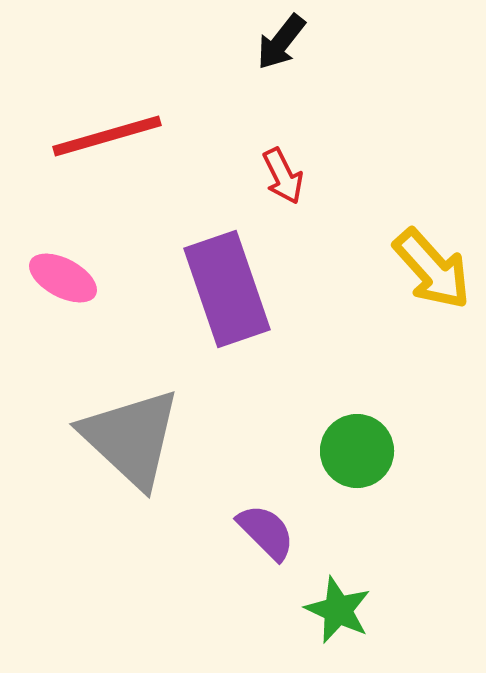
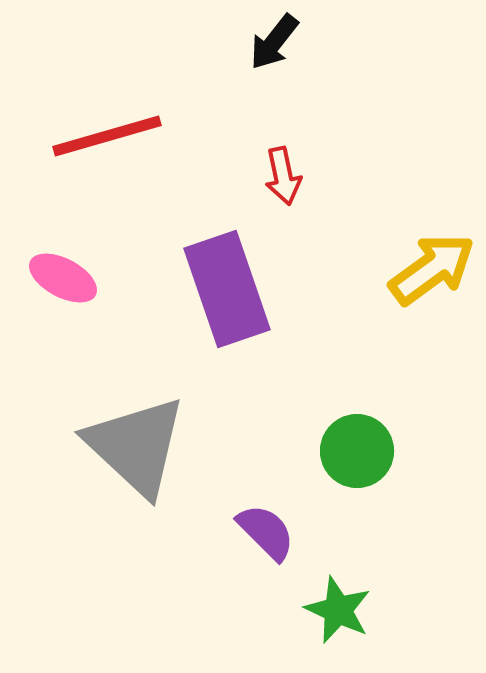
black arrow: moved 7 px left
red arrow: rotated 14 degrees clockwise
yellow arrow: rotated 84 degrees counterclockwise
gray triangle: moved 5 px right, 8 px down
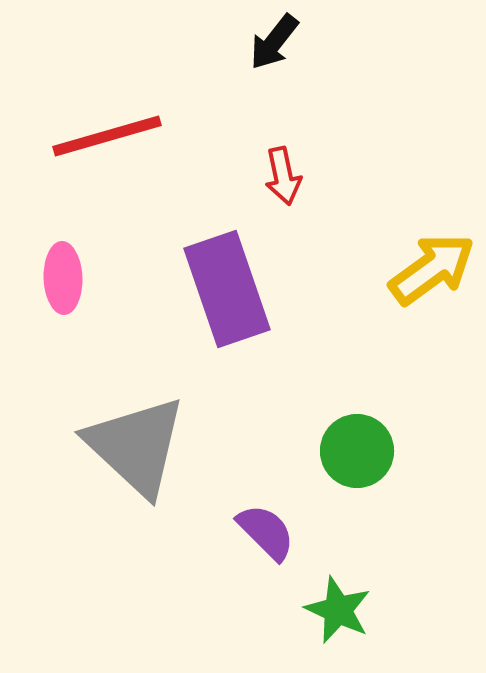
pink ellipse: rotated 60 degrees clockwise
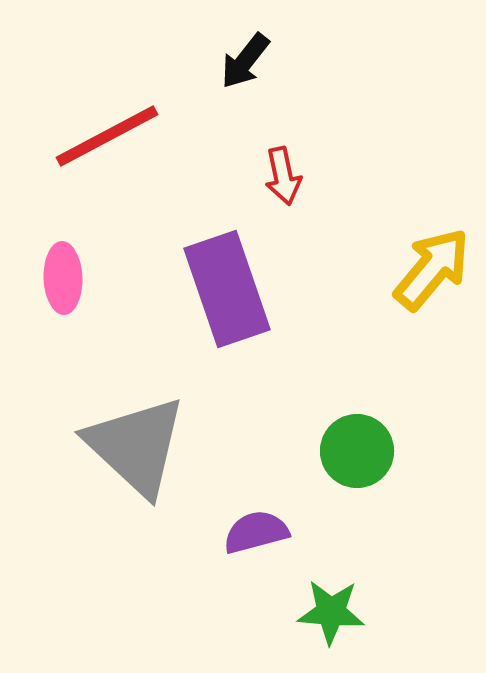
black arrow: moved 29 px left, 19 px down
red line: rotated 12 degrees counterclockwise
yellow arrow: rotated 14 degrees counterclockwise
purple semicircle: moved 10 px left; rotated 60 degrees counterclockwise
green star: moved 7 px left, 2 px down; rotated 20 degrees counterclockwise
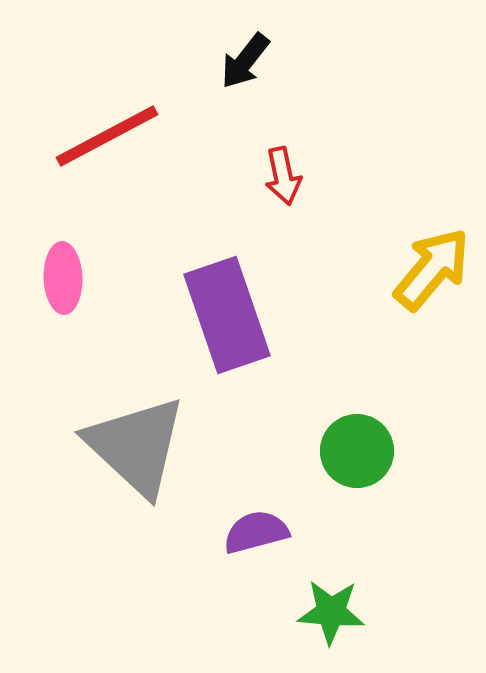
purple rectangle: moved 26 px down
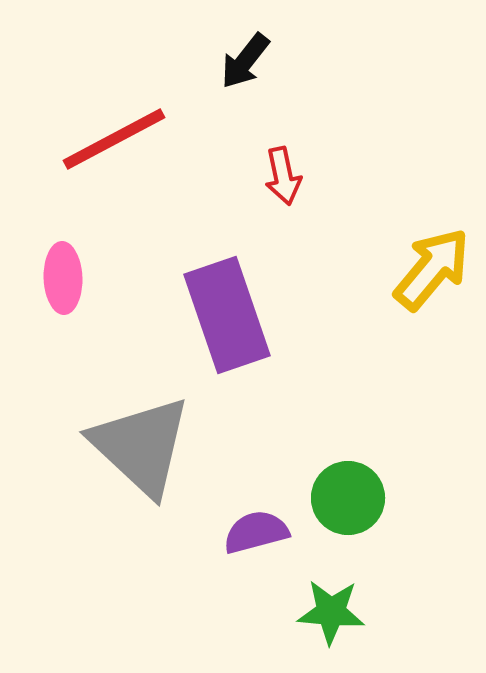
red line: moved 7 px right, 3 px down
gray triangle: moved 5 px right
green circle: moved 9 px left, 47 px down
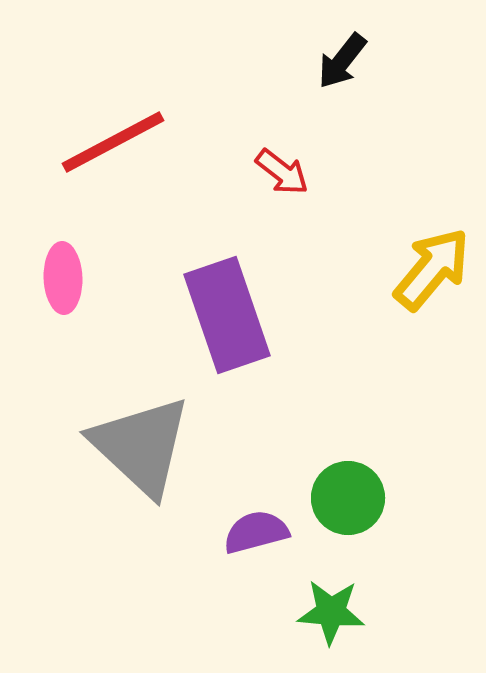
black arrow: moved 97 px right
red line: moved 1 px left, 3 px down
red arrow: moved 1 px left, 4 px up; rotated 40 degrees counterclockwise
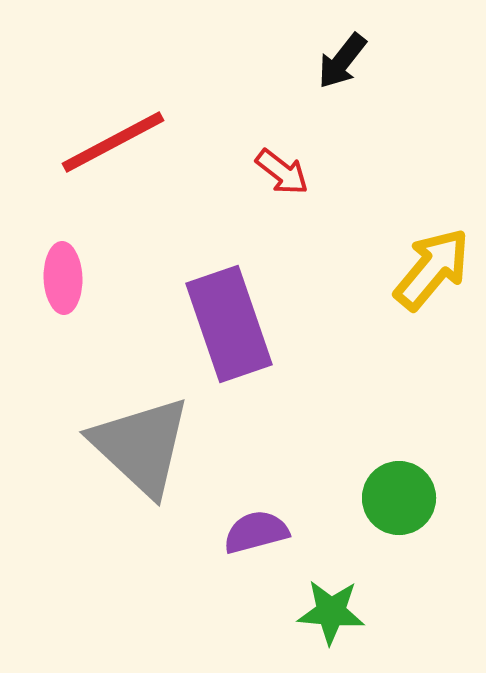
purple rectangle: moved 2 px right, 9 px down
green circle: moved 51 px right
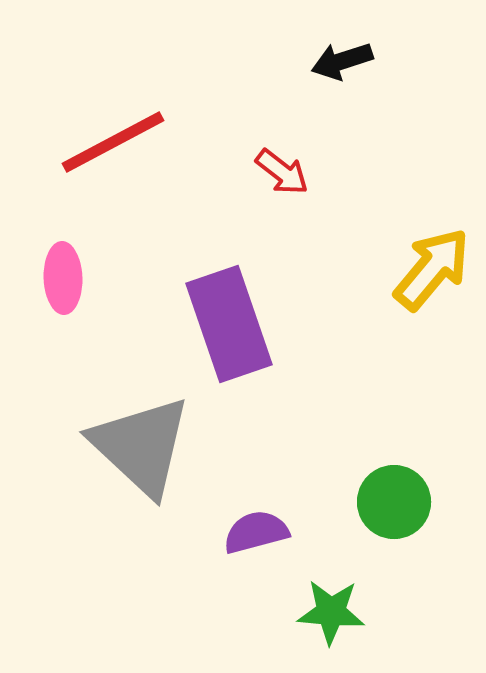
black arrow: rotated 34 degrees clockwise
green circle: moved 5 px left, 4 px down
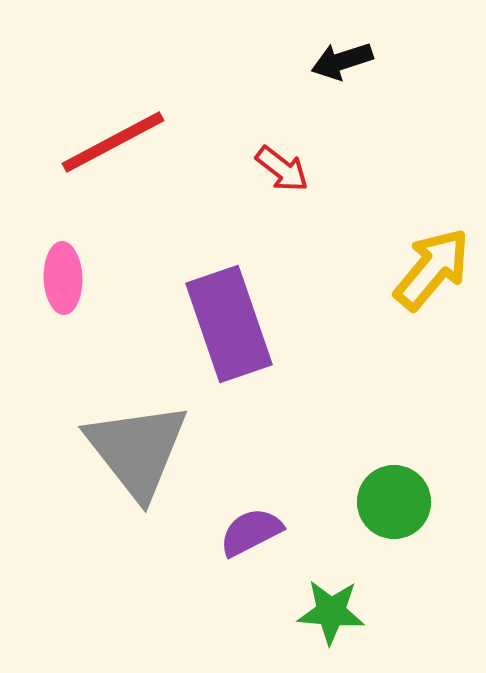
red arrow: moved 3 px up
gray triangle: moved 4 px left, 4 px down; rotated 9 degrees clockwise
purple semicircle: moved 5 px left; rotated 12 degrees counterclockwise
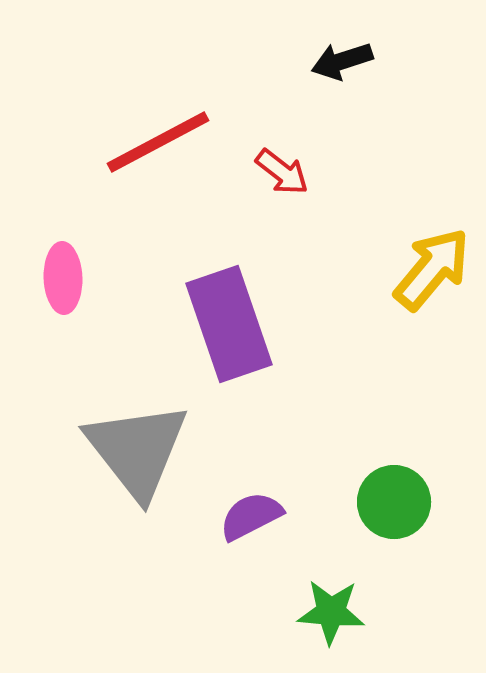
red line: moved 45 px right
red arrow: moved 3 px down
purple semicircle: moved 16 px up
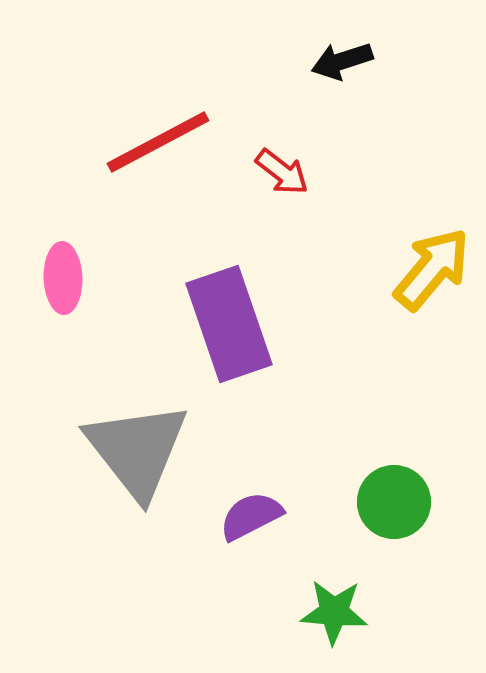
green star: moved 3 px right
